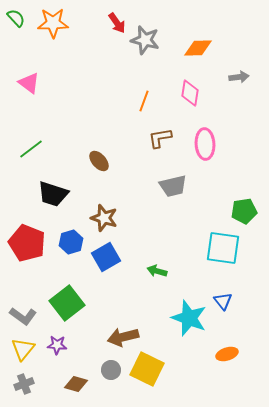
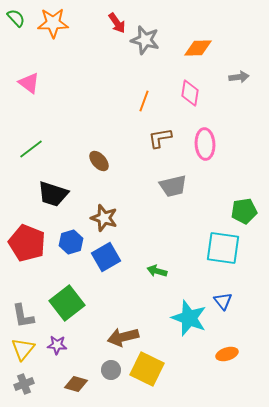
gray L-shape: rotated 44 degrees clockwise
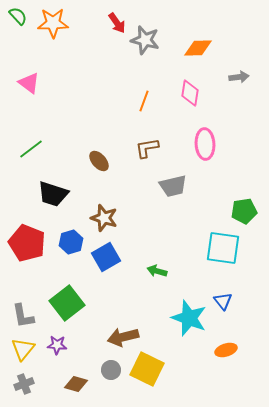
green semicircle: moved 2 px right, 2 px up
brown L-shape: moved 13 px left, 10 px down
orange ellipse: moved 1 px left, 4 px up
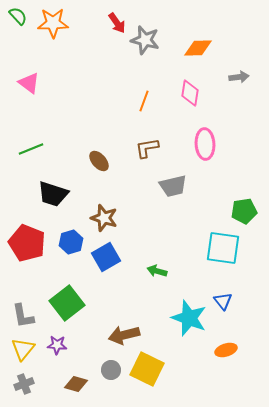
green line: rotated 15 degrees clockwise
brown arrow: moved 1 px right, 2 px up
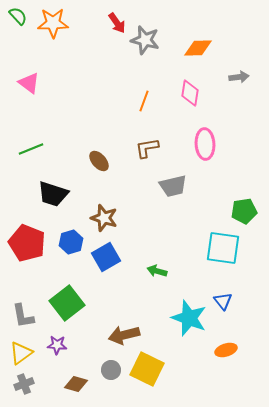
yellow triangle: moved 2 px left, 4 px down; rotated 15 degrees clockwise
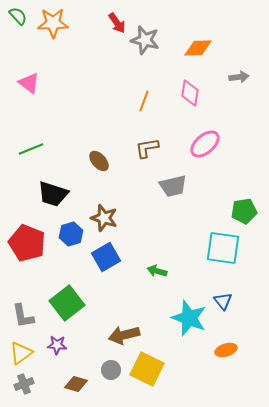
pink ellipse: rotated 52 degrees clockwise
blue hexagon: moved 8 px up
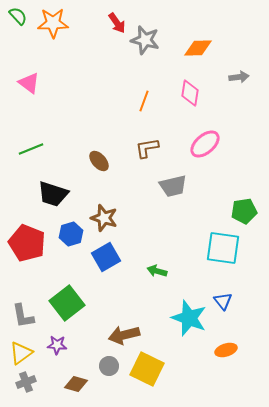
gray circle: moved 2 px left, 4 px up
gray cross: moved 2 px right, 2 px up
